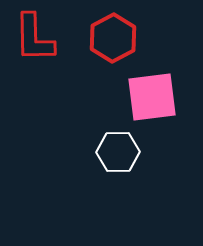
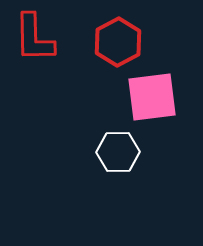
red hexagon: moved 5 px right, 4 px down
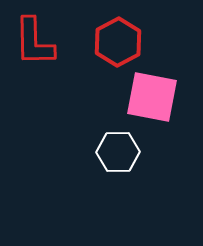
red L-shape: moved 4 px down
pink square: rotated 18 degrees clockwise
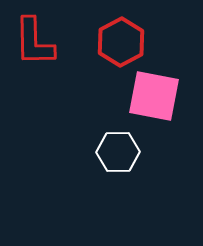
red hexagon: moved 3 px right
pink square: moved 2 px right, 1 px up
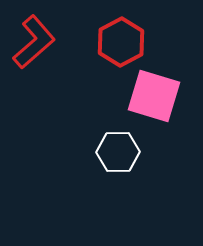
red L-shape: rotated 130 degrees counterclockwise
pink square: rotated 6 degrees clockwise
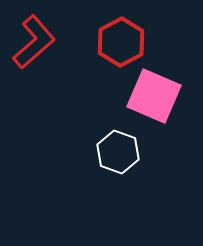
pink square: rotated 6 degrees clockwise
white hexagon: rotated 21 degrees clockwise
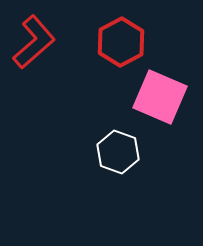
pink square: moved 6 px right, 1 px down
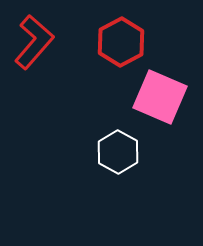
red L-shape: rotated 8 degrees counterclockwise
white hexagon: rotated 9 degrees clockwise
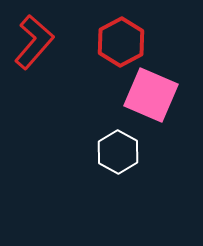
pink square: moved 9 px left, 2 px up
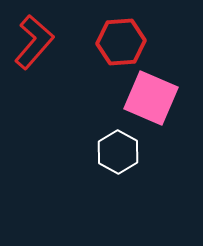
red hexagon: rotated 24 degrees clockwise
pink square: moved 3 px down
